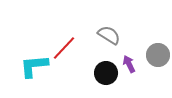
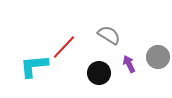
red line: moved 1 px up
gray circle: moved 2 px down
black circle: moved 7 px left
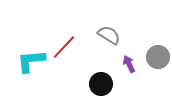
cyan L-shape: moved 3 px left, 5 px up
black circle: moved 2 px right, 11 px down
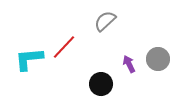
gray semicircle: moved 4 px left, 14 px up; rotated 75 degrees counterclockwise
gray circle: moved 2 px down
cyan L-shape: moved 2 px left, 2 px up
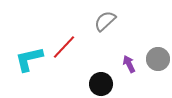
cyan L-shape: rotated 8 degrees counterclockwise
